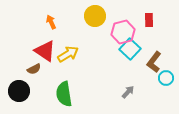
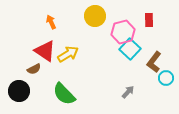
green semicircle: rotated 35 degrees counterclockwise
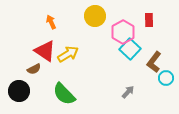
pink hexagon: rotated 15 degrees counterclockwise
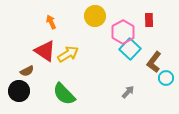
brown semicircle: moved 7 px left, 2 px down
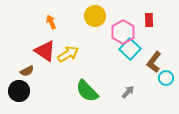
green semicircle: moved 23 px right, 3 px up
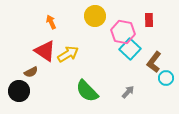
pink hexagon: rotated 20 degrees counterclockwise
brown semicircle: moved 4 px right, 1 px down
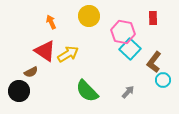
yellow circle: moved 6 px left
red rectangle: moved 4 px right, 2 px up
cyan circle: moved 3 px left, 2 px down
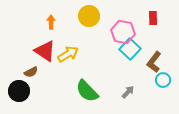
orange arrow: rotated 24 degrees clockwise
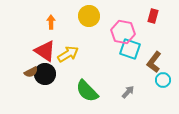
red rectangle: moved 2 px up; rotated 16 degrees clockwise
cyan square: rotated 25 degrees counterclockwise
black circle: moved 26 px right, 17 px up
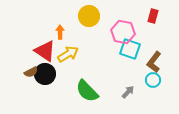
orange arrow: moved 9 px right, 10 px down
cyan circle: moved 10 px left
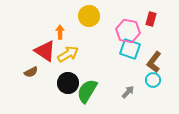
red rectangle: moved 2 px left, 3 px down
pink hexagon: moved 5 px right, 1 px up
black circle: moved 23 px right, 9 px down
green semicircle: rotated 75 degrees clockwise
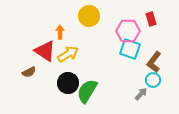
red rectangle: rotated 32 degrees counterclockwise
pink hexagon: rotated 10 degrees counterclockwise
brown semicircle: moved 2 px left
gray arrow: moved 13 px right, 2 px down
